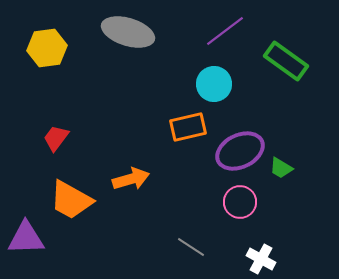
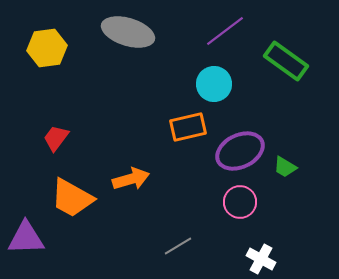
green trapezoid: moved 4 px right, 1 px up
orange trapezoid: moved 1 px right, 2 px up
gray line: moved 13 px left, 1 px up; rotated 64 degrees counterclockwise
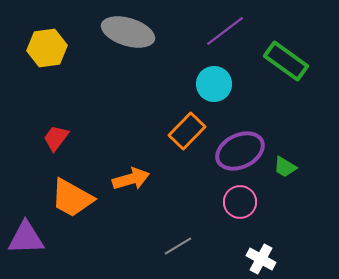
orange rectangle: moved 1 px left, 4 px down; rotated 33 degrees counterclockwise
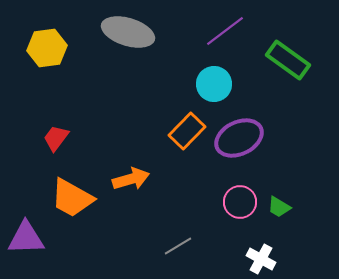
green rectangle: moved 2 px right, 1 px up
purple ellipse: moved 1 px left, 13 px up
green trapezoid: moved 6 px left, 40 px down
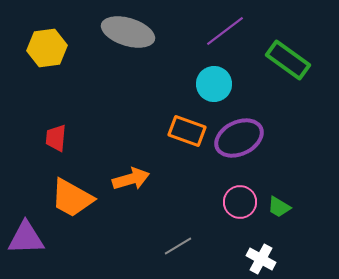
orange rectangle: rotated 66 degrees clockwise
red trapezoid: rotated 32 degrees counterclockwise
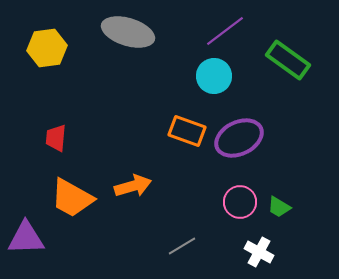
cyan circle: moved 8 px up
orange arrow: moved 2 px right, 7 px down
gray line: moved 4 px right
white cross: moved 2 px left, 7 px up
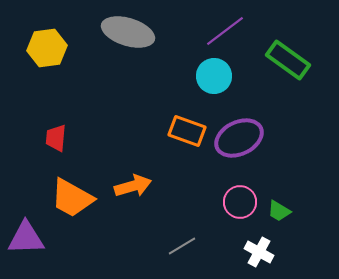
green trapezoid: moved 4 px down
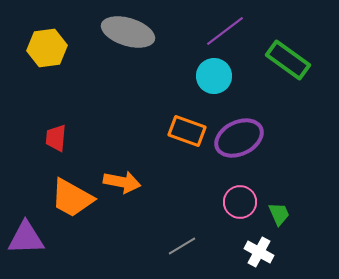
orange arrow: moved 11 px left, 4 px up; rotated 27 degrees clockwise
green trapezoid: moved 3 px down; rotated 145 degrees counterclockwise
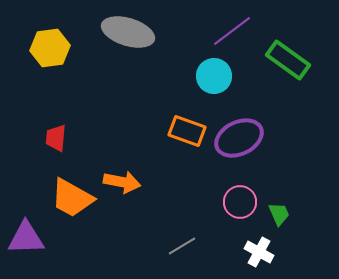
purple line: moved 7 px right
yellow hexagon: moved 3 px right
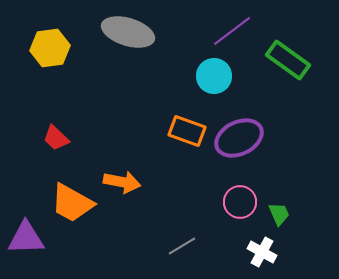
red trapezoid: rotated 52 degrees counterclockwise
orange trapezoid: moved 5 px down
white cross: moved 3 px right
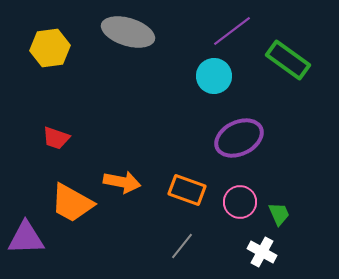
orange rectangle: moved 59 px down
red trapezoid: rotated 24 degrees counterclockwise
gray line: rotated 20 degrees counterclockwise
